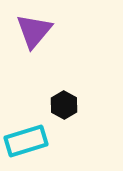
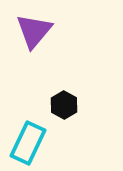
cyan rectangle: moved 2 px right, 2 px down; rotated 48 degrees counterclockwise
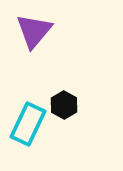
cyan rectangle: moved 19 px up
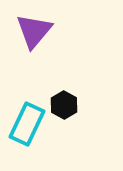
cyan rectangle: moved 1 px left
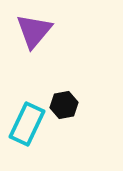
black hexagon: rotated 20 degrees clockwise
